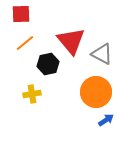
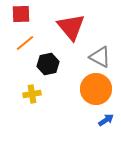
red triangle: moved 14 px up
gray triangle: moved 2 px left, 3 px down
orange circle: moved 3 px up
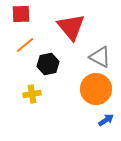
orange line: moved 2 px down
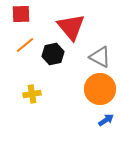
black hexagon: moved 5 px right, 10 px up
orange circle: moved 4 px right
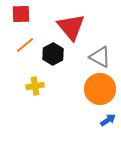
black hexagon: rotated 15 degrees counterclockwise
yellow cross: moved 3 px right, 8 px up
blue arrow: moved 2 px right
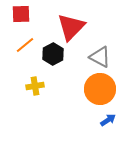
red triangle: rotated 24 degrees clockwise
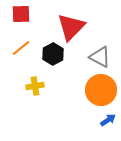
orange line: moved 4 px left, 3 px down
orange circle: moved 1 px right, 1 px down
